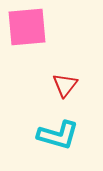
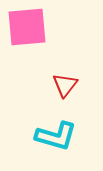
cyan L-shape: moved 2 px left, 1 px down
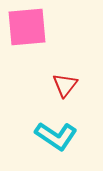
cyan L-shape: rotated 18 degrees clockwise
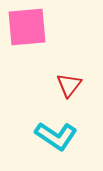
red triangle: moved 4 px right
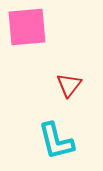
cyan L-shape: moved 5 px down; rotated 42 degrees clockwise
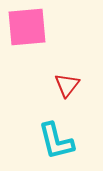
red triangle: moved 2 px left
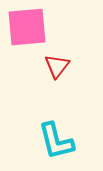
red triangle: moved 10 px left, 19 px up
